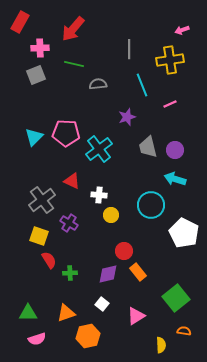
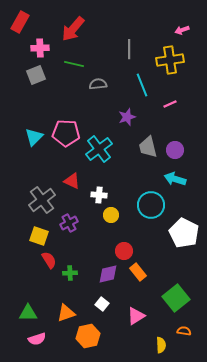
purple cross: rotated 30 degrees clockwise
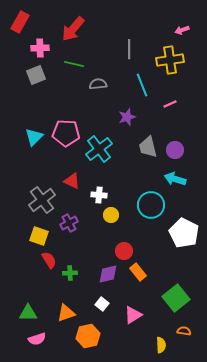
pink triangle: moved 3 px left, 1 px up
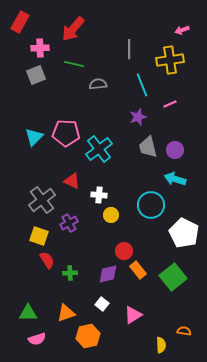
purple star: moved 11 px right
red semicircle: moved 2 px left
orange rectangle: moved 2 px up
green square: moved 3 px left, 21 px up
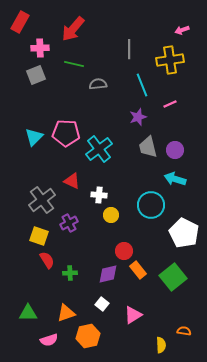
pink semicircle: moved 12 px right, 1 px down
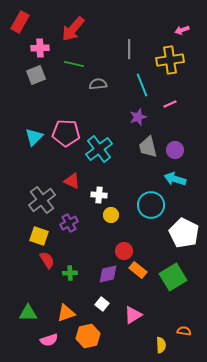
orange rectangle: rotated 12 degrees counterclockwise
green square: rotated 8 degrees clockwise
